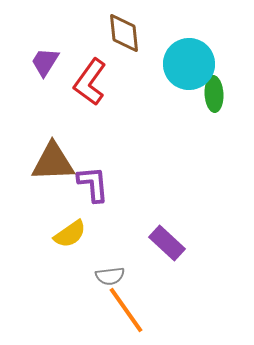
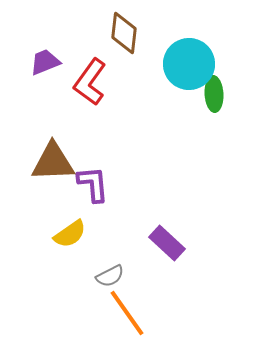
brown diamond: rotated 12 degrees clockwise
purple trapezoid: rotated 36 degrees clockwise
gray semicircle: rotated 20 degrees counterclockwise
orange line: moved 1 px right, 3 px down
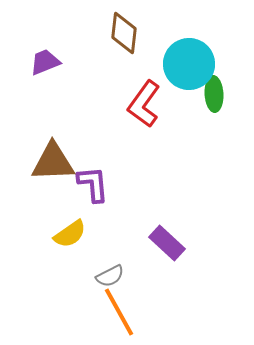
red L-shape: moved 54 px right, 22 px down
orange line: moved 8 px left, 1 px up; rotated 6 degrees clockwise
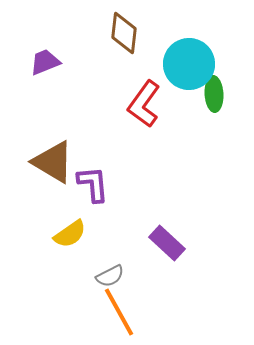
brown triangle: rotated 33 degrees clockwise
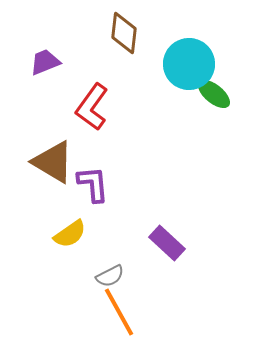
green ellipse: rotated 48 degrees counterclockwise
red L-shape: moved 52 px left, 3 px down
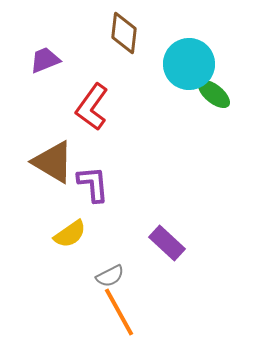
purple trapezoid: moved 2 px up
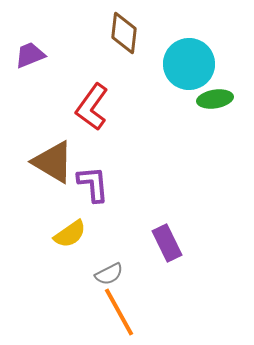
purple trapezoid: moved 15 px left, 5 px up
green ellipse: moved 1 px right, 5 px down; rotated 48 degrees counterclockwise
purple rectangle: rotated 21 degrees clockwise
gray semicircle: moved 1 px left, 2 px up
